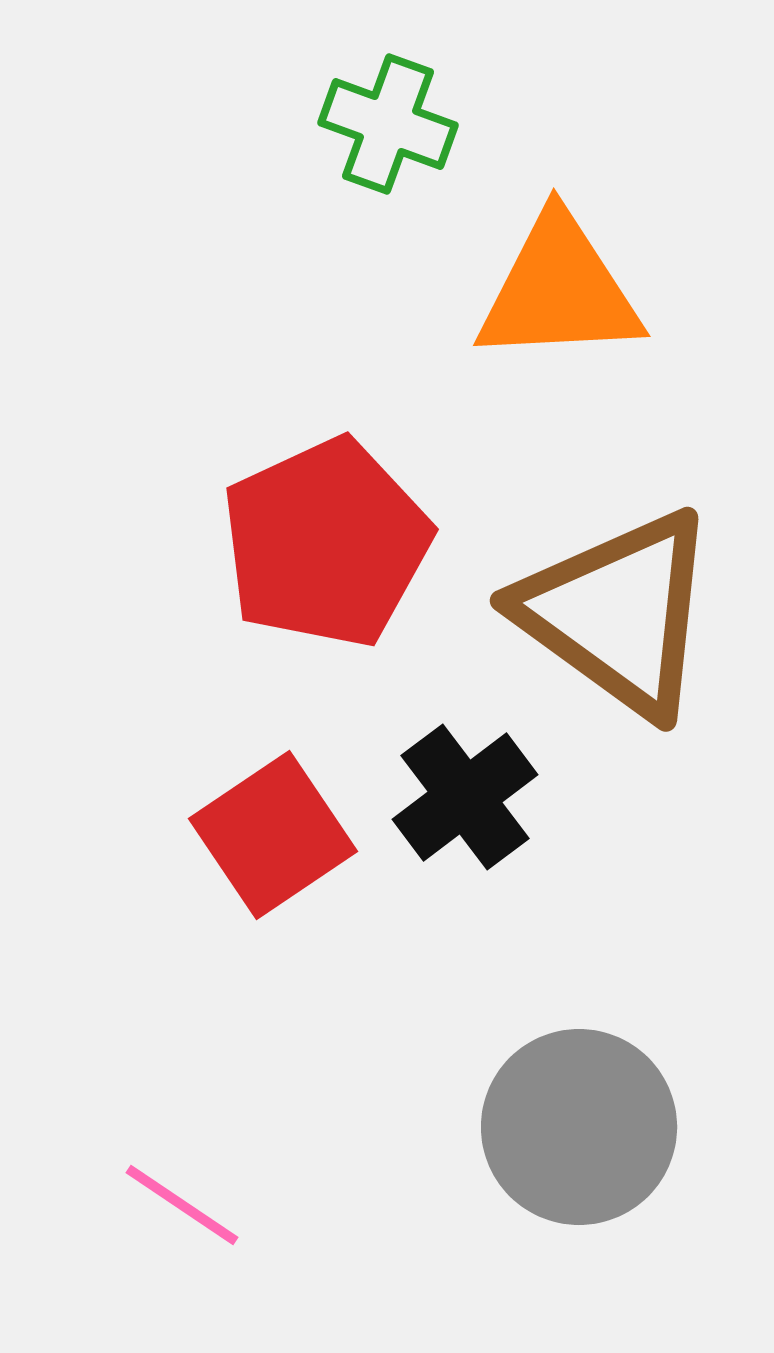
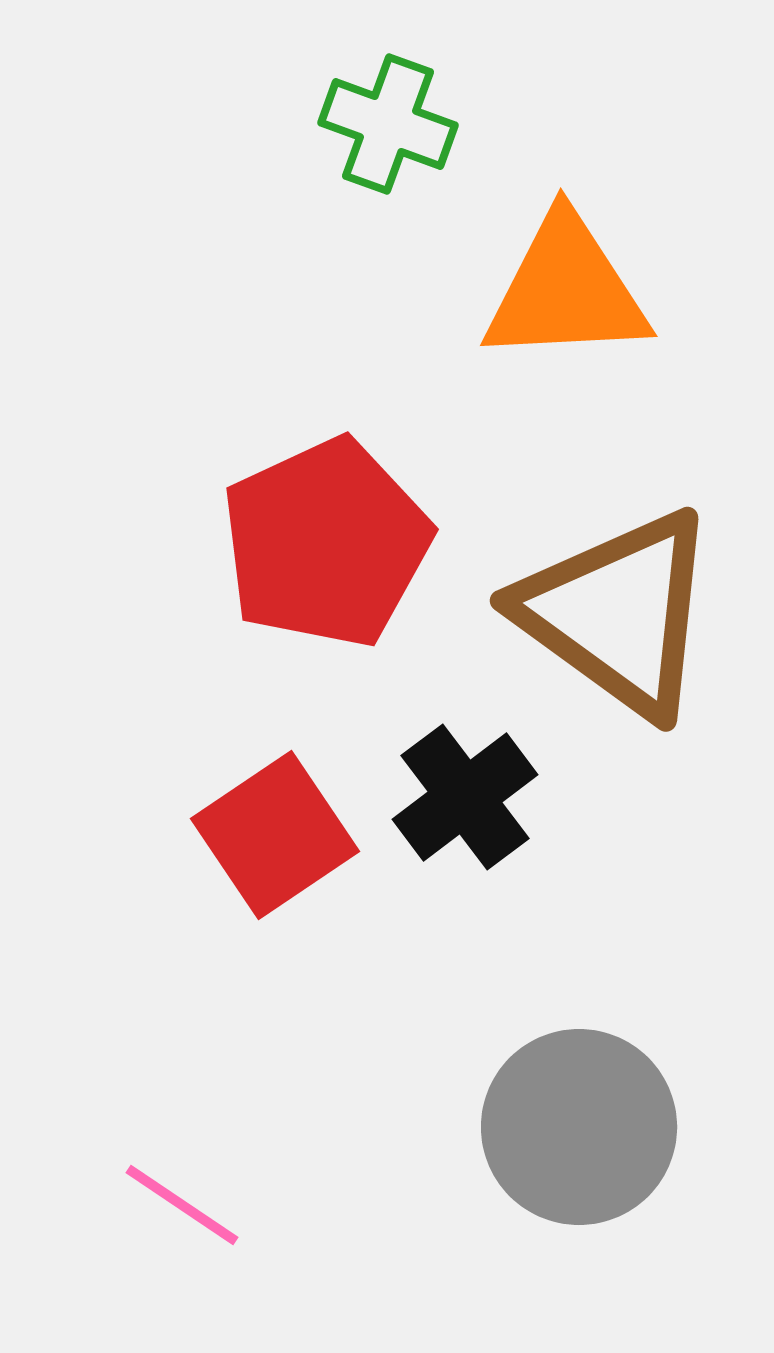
orange triangle: moved 7 px right
red square: moved 2 px right
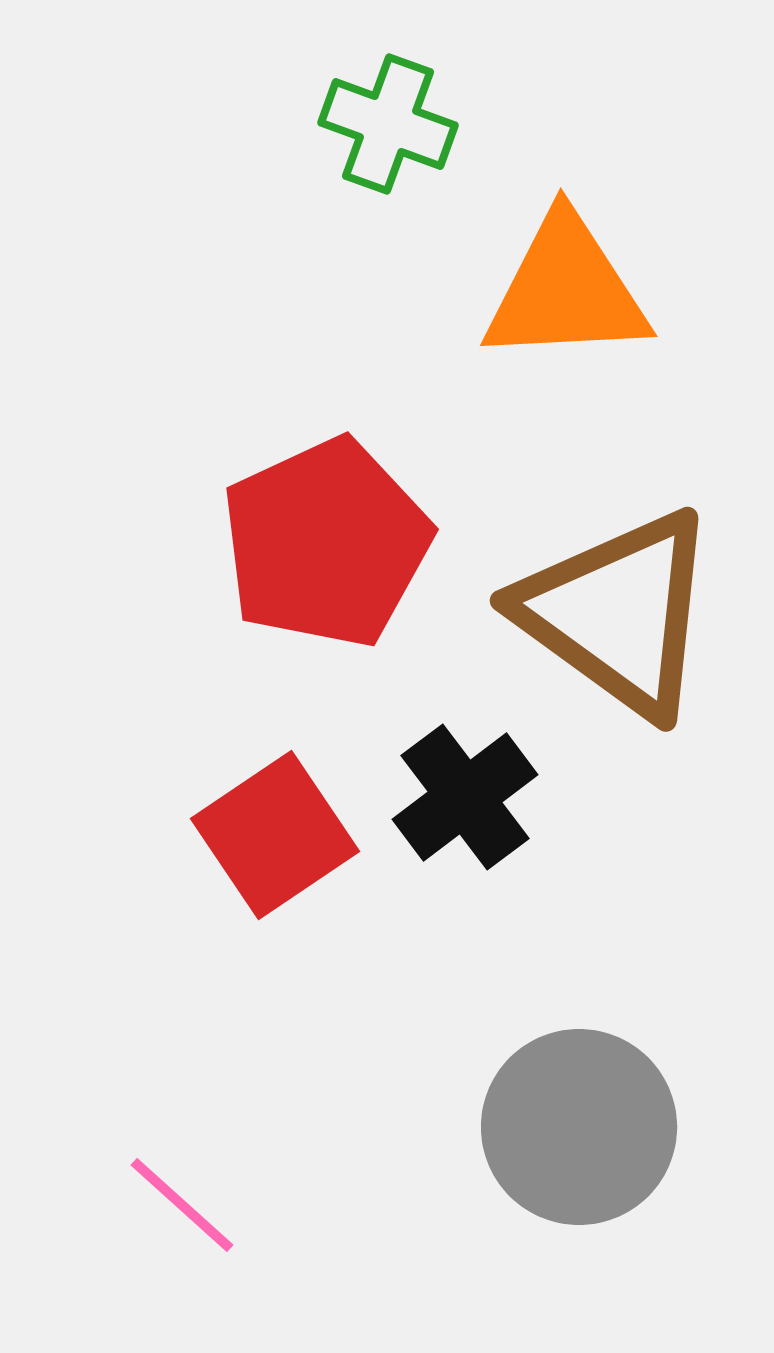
pink line: rotated 8 degrees clockwise
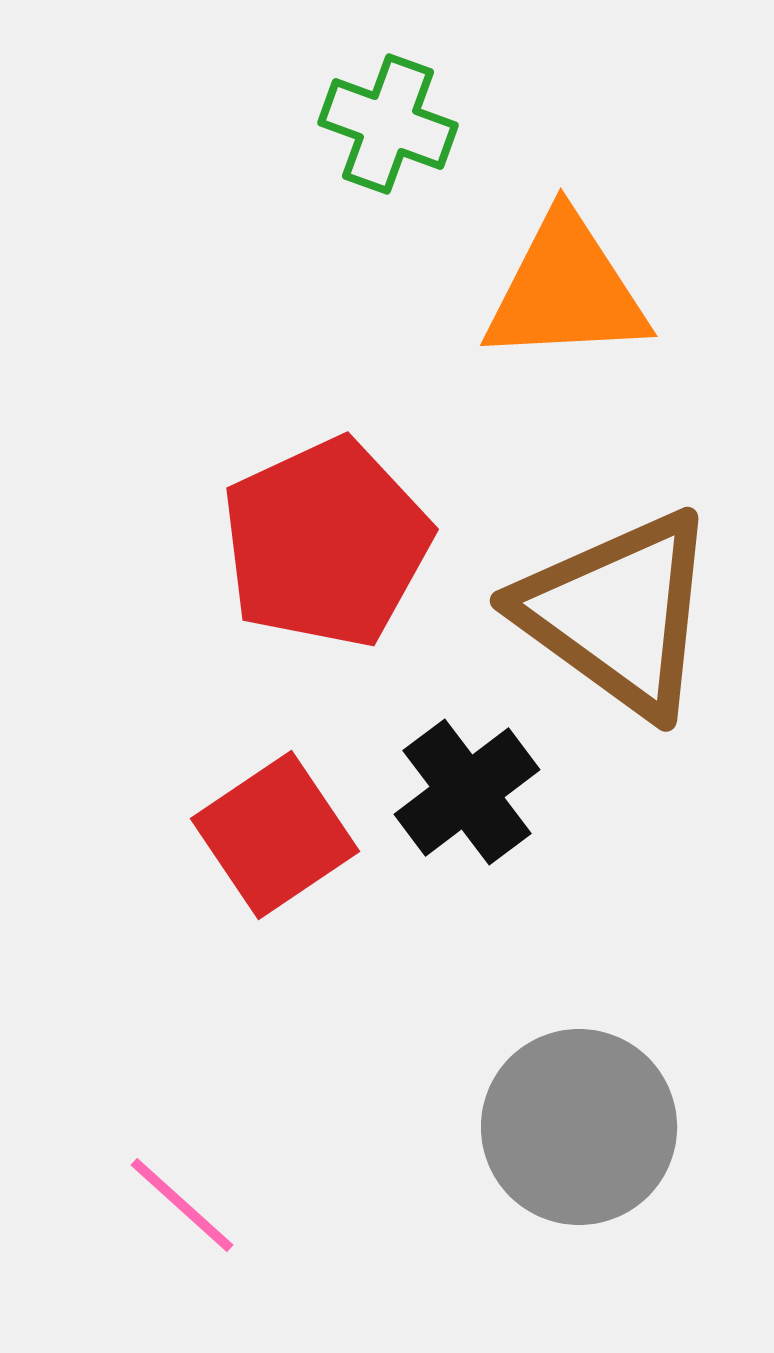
black cross: moved 2 px right, 5 px up
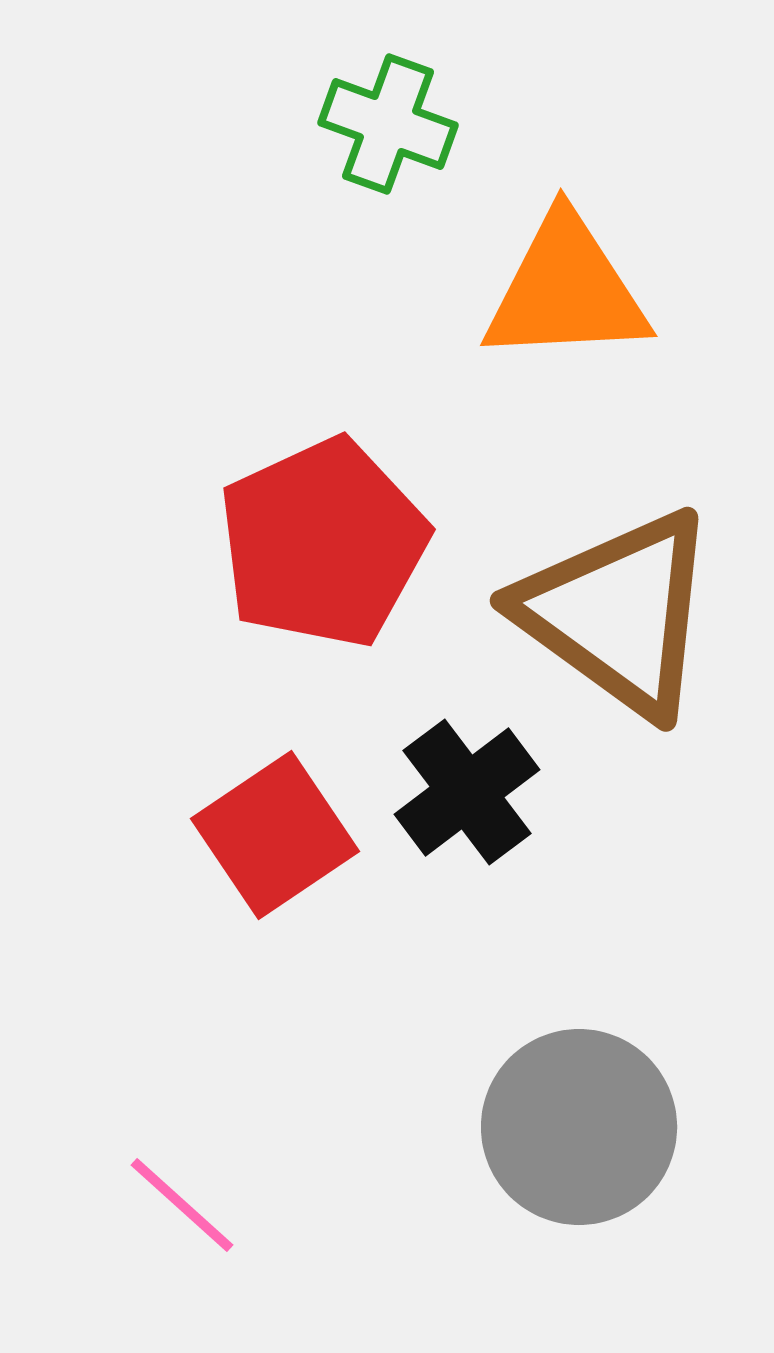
red pentagon: moved 3 px left
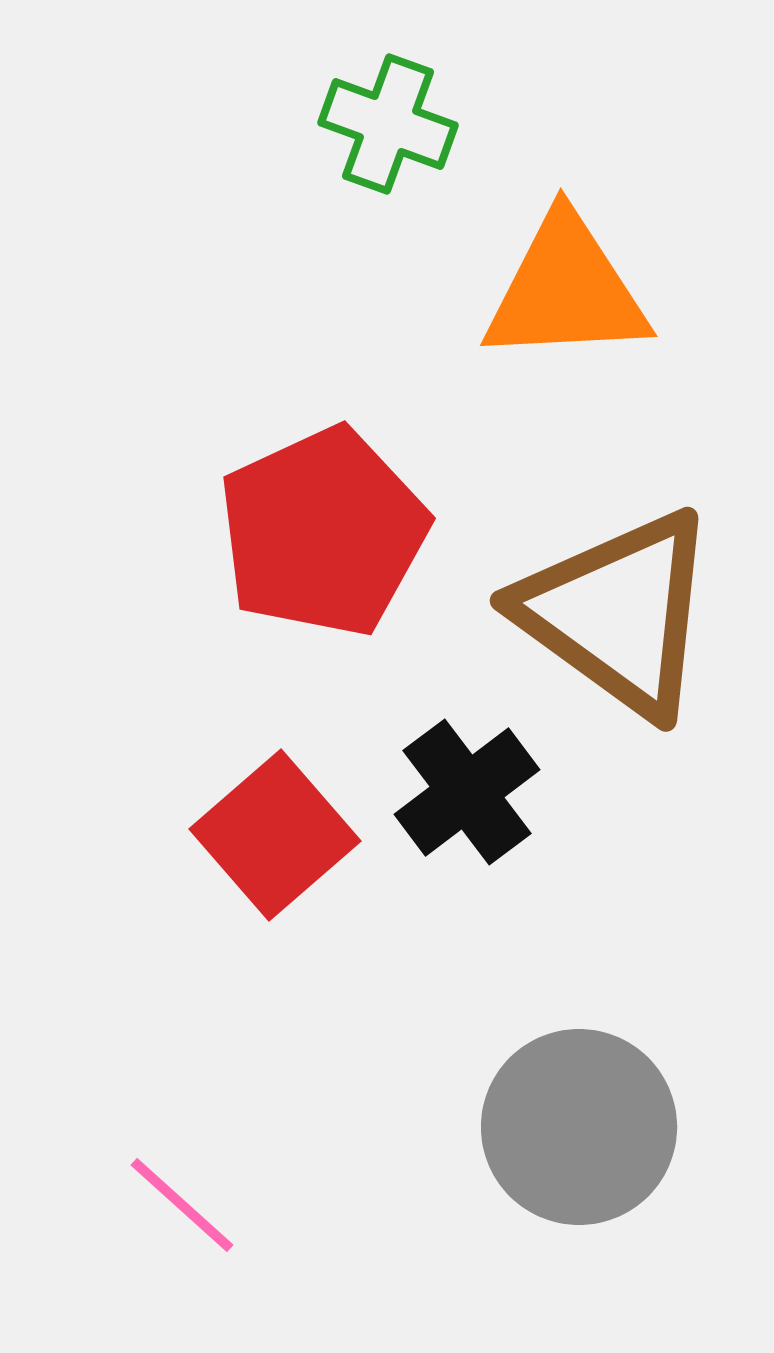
red pentagon: moved 11 px up
red square: rotated 7 degrees counterclockwise
